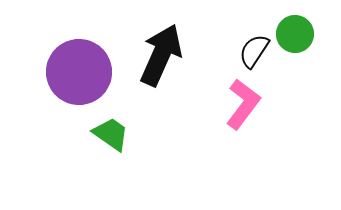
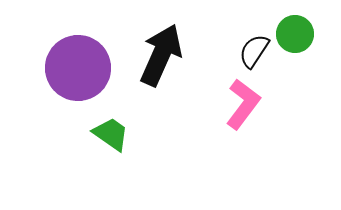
purple circle: moved 1 px left, 4 px up
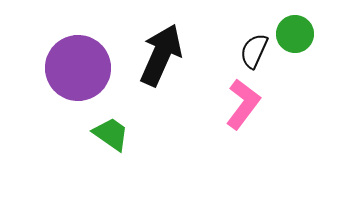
black semicircle: rotated 9 degrees counterclockwise
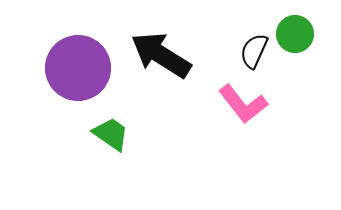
black arrow: rotated 82 degrees counterclockwise
pink L-shape: rotated 105 degrees clockwise
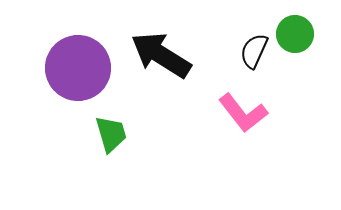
pink L-shape: moved 9 px down
green trapezoid: rotated 39 degrees clockwise
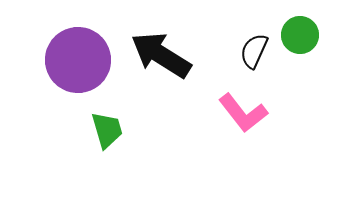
green circle: moved 5 px right, 1 px down
purple circle: moved 8 px up
green trapezoid: moved 4 px left, 4 px up
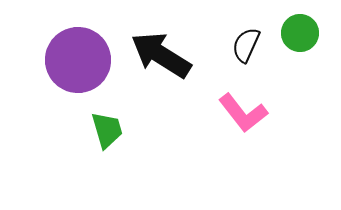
green circle: moved 2 px up
black semicircle: moved 8 px left, 6 px up
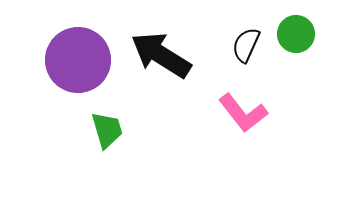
green circle: moved 4 px left, 1 px down
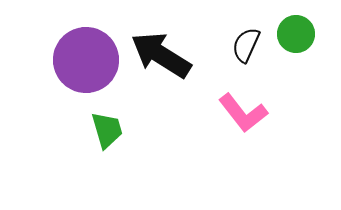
purple circle: moved 8 px right
